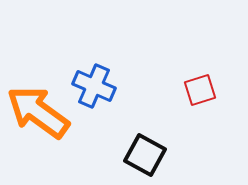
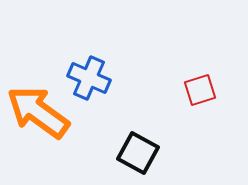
blue cross: moved 5 px left, 8 px up
black square: moved 7 px left, 2 px up
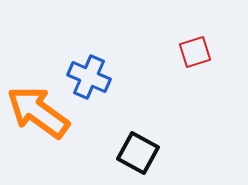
blue cross: moved 1 px up
red square: moved 5 px left, 38 px up
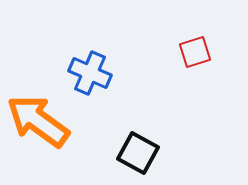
blue cross: moved 1 px right, 4 px up
orange arrow: moved 9 px down
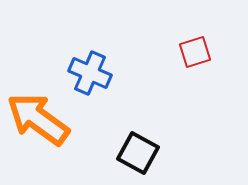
orange arrow: moved 2 px up
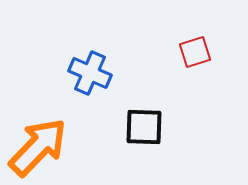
orange arrow: moved 28 px down; rotated 98 degrees clockwise
black square: moved 6 px right, 26 px up; rotated 27 degrees counterclockwise
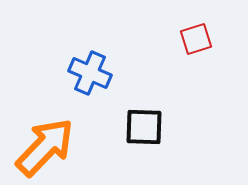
red square: moved 1 px right, 13 px up
orange arrow: moved 7 px right
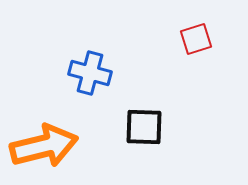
blue cross: rotated 9 degrees counterclockwise
orange arrow: moved 1 px left, 1 px up; rotated 32 degrees clockwise
